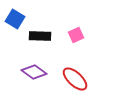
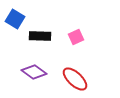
pink square: moved 2 px down
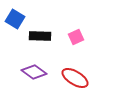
red ellipse: moved 1 px up; rotated 12 degrees counterclockwise
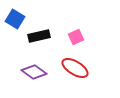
black rectangle: moved 1 px left; rotated 15 degrees counterclockwise
red ellipse: moved 10 px up
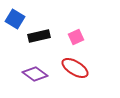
purple diamond: moved 1 px right, 2 px down
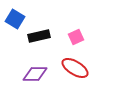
purple diamond: rotated 35 degrees counterclockwise
